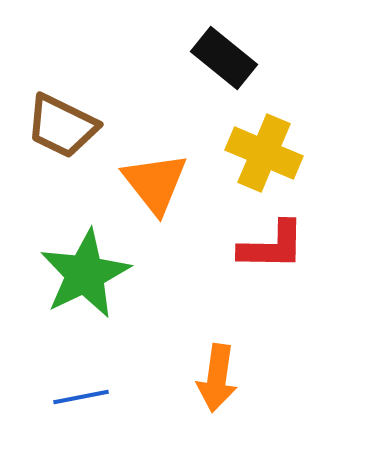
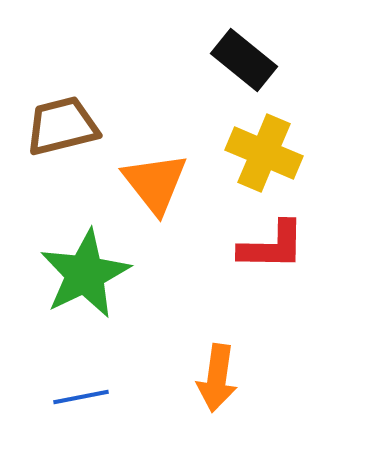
black rectangle: moved 20 px right, 2 px down
brown trapezoid: rotated 140 degrees clockwise
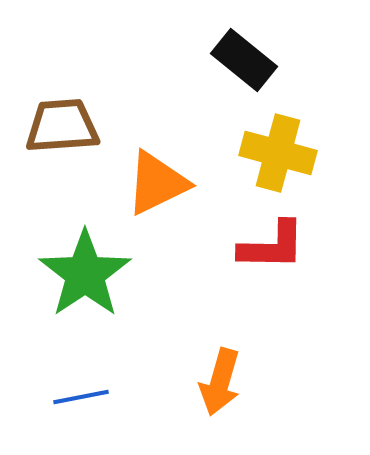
brown trapezoid: rotated 10 degrees clockwise
yellow cross: moved 14 px right; rotated 8 degrees counterclockwise
orange triangle: moved 2 px right; rotated 42 degrees clockwise
green star: rotated 8 degrees counterclockwise
orange arrow: moved 3 px right, 4 px down; rotated 8 degrees clockwise
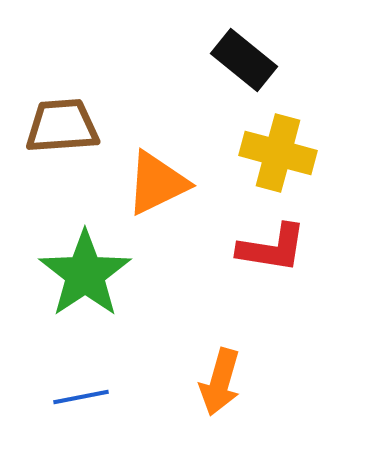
red L-shape: moved 2 px down; rotated 8 degrees clockwise
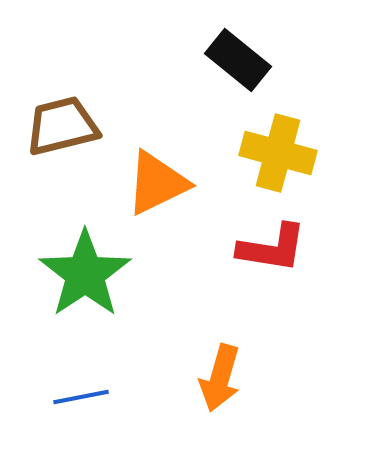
black rectangle: moved 6 px left
brown trapezoid: rotated 10 degrees counterclockwise
orange arrow: moved 4 px up
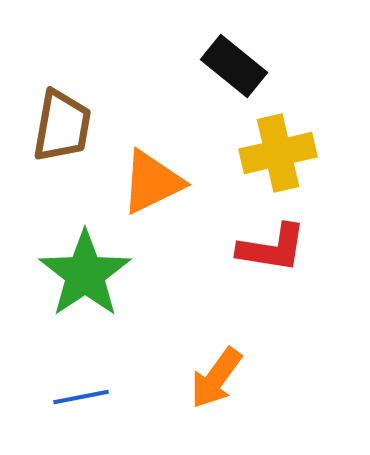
black rectangle: moved 4 px left, 6 px down
brown trapezoid: rotated 114 degrees clockwise
yellow cross: rotated 28 degrees counterclockwise
orange triangle: moved 5 px left, 1 px up
orange arrow: moved 4 px left; rotated 20 degrees clockwise
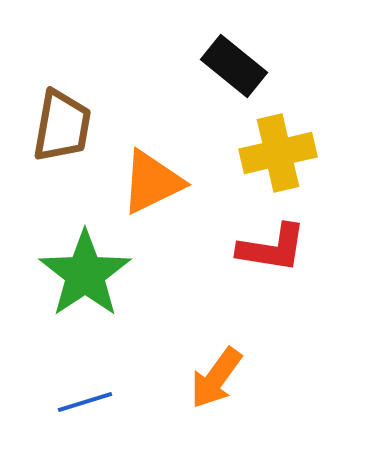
blue line: moved 4 px right, 5 px down; rotated 6 degrees counterclockwise
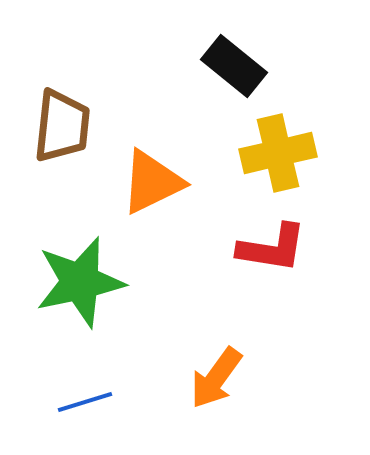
brown trapezoid: rotated 4 degrees counterclockwise
green star: moved 5 px left, 8 px down; rotated 22 degrees clockwise
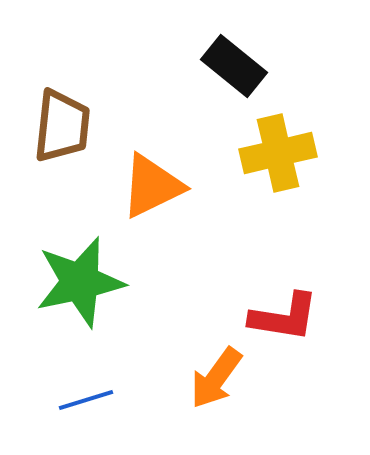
orange triangle: moved 4 px down
red L-shape: moved 12 px right, 69 px down
blue line: moved 1 px right, 2 px up
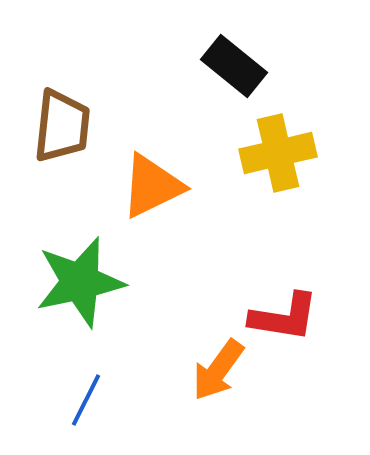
orange arrow: moved 2 px right, 8 px up
blue line: rotated 46 degrees counterclockwise
